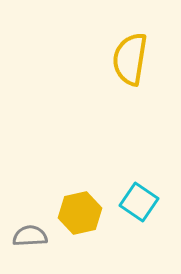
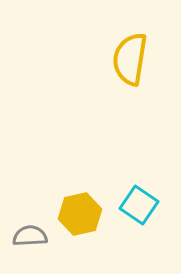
cyan square: moved 3 px down
yellow hexagon: moved 1 px down
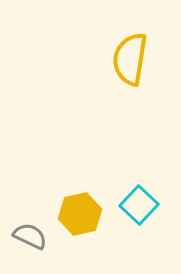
cyan square: rotated 9 degrees clockwise
gray semicircle: rotated 28 degrees clockwise
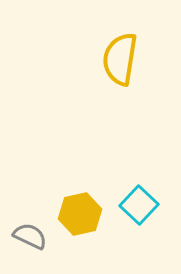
yellow semicircle: moved 10 px left
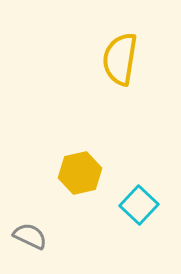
yellow hexagon: moved 41 px up
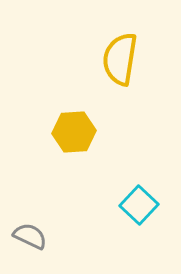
yellow hexagon: moved 6 px left, 41 px up; rotated 9 degrees clockwise
